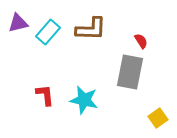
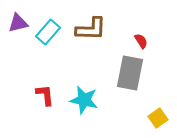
gray rectangle: moved 1 px down
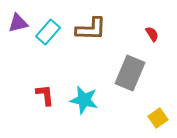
red semicircle: moved 11 px right, 7 px up
gray rectangle: rotated 12 degrees clockwise
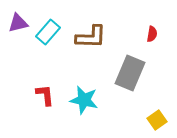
brown L-shape: moved 8 px down
red semicircle: rotated 42 degrees clockwise
yellow square: moved 1 px left, 2 px down
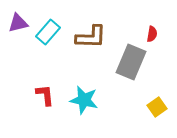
gray rectangle: moved 1 px right, 11 px up
yellow square: moved 13 px up
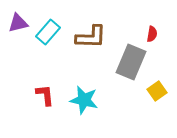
yellow square: moved 16 px up
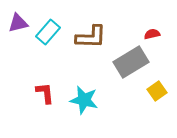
red semicircle: rotated 112 degrees counterclockwise
gray rectangle: rotated 36 degrees clockwise
red L-shape: moved 2 px up
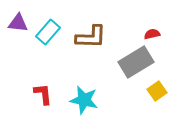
purple triangle: rotated 20 degrees clockwise
gray rectangle: moved 5 px right
red L-shape: moved 2 px left, 1 px down
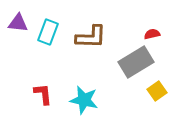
cyan rectangle: rotated 20 degrees counterclockwise
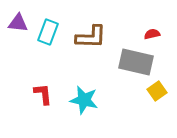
gray rectangle: rotated 44 degrees clockwise
